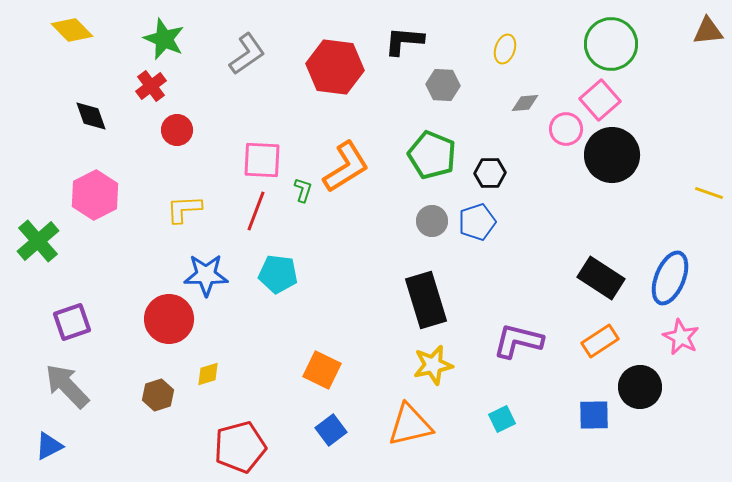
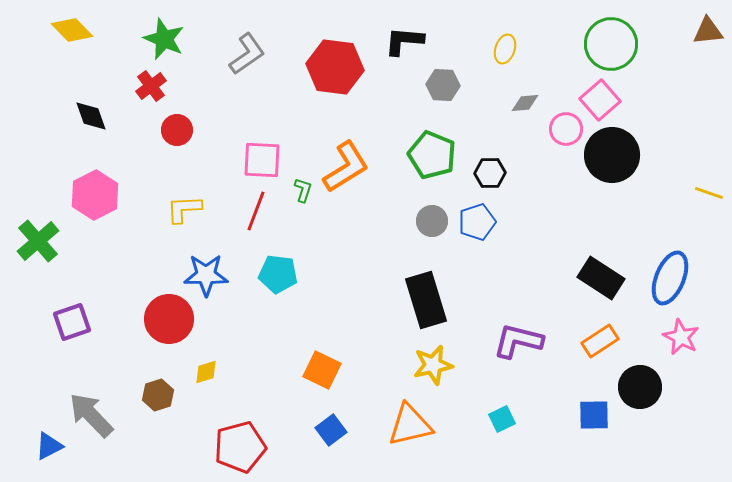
yellow diamond at (208, 374): moved 2 px left, 2 px up
gray arrow at (67, 386): moved 24 px right, 29 px down
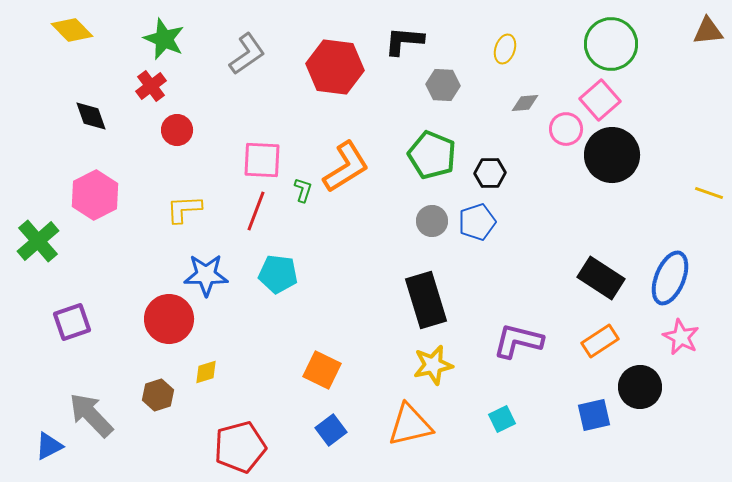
blue square at (594, 415): rotated 12 degrees counterclockwise
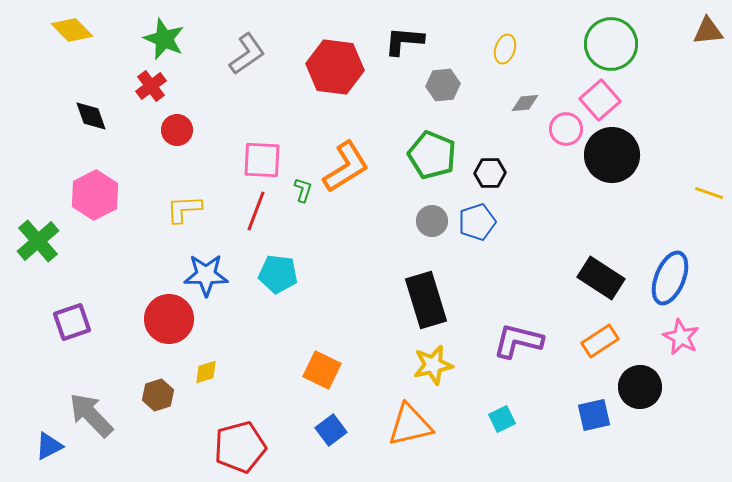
gray hexagon at (443, 85): rotated 8 degrees counterclockwise
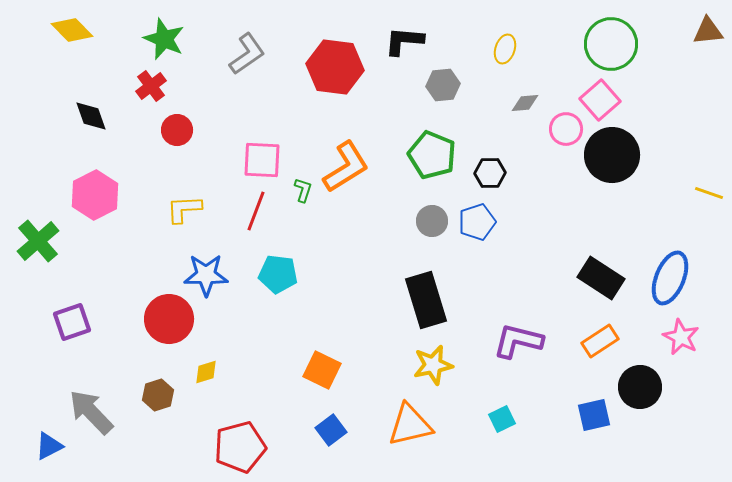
gray arrow at (91, 415): moved 3 px up
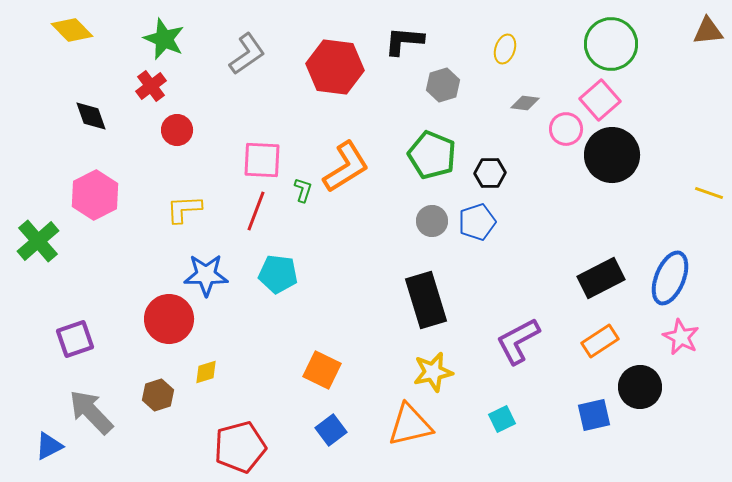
gray hexagon at (443, 85): rotated 12 degrees counterclockwise
gray diamond at (525, 103): rotated 12 degrees clockwise
black rectangle at (601, 278): rotated 60 degrees counterclockwise
purple square at (72, 322): moved 3 px right, 17 px down
purple L-shape at (518, 341): rotated 42 degrees counterclockwise
yellow star at (433, 365): moved 7 px down
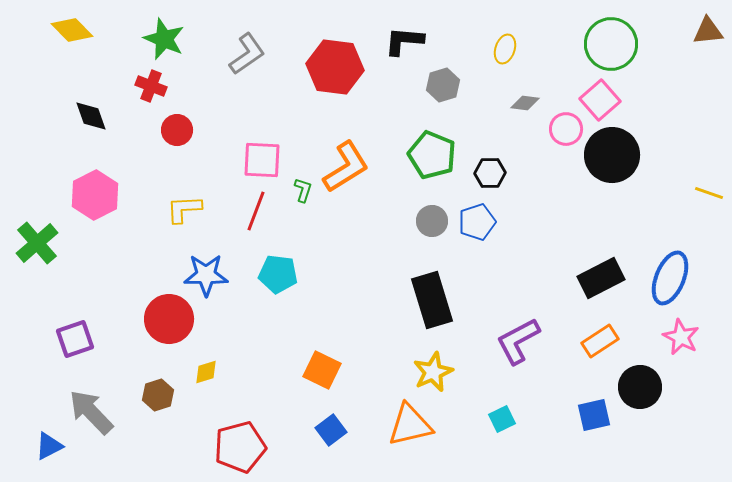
red cross at (151, 86): rotated 32 degrees counterclockwise
green cross at (38, 241): moved 1 px left, 2 px down
black rectangle at (426, 300): moved 6 px right
yellow star at (433, 372): rotated 12 degrees counterclockwise
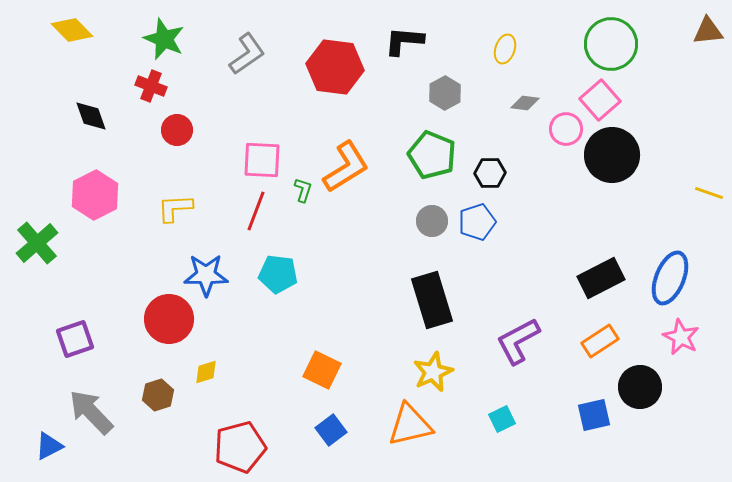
gray hexagon at (443, 85): moved 2 px right, 8 px down; rotated 12 degrees counterclockwise
yellow L-shape at (184, 209): moved 9 px left, 1 px up
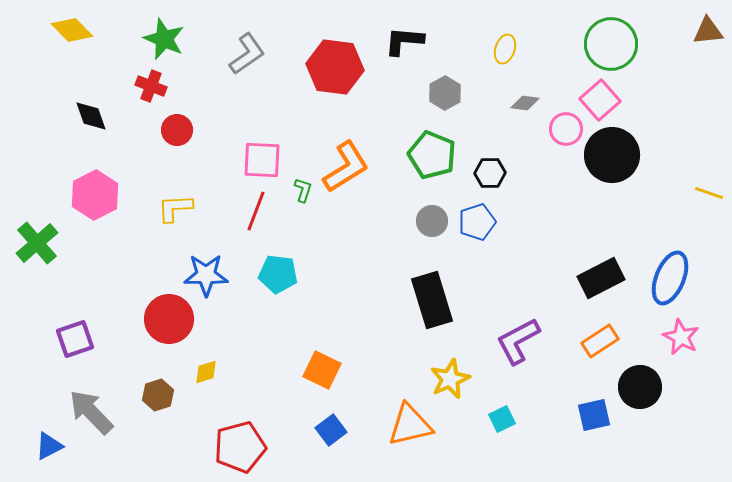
yellow star at (433, 372): moved 17 px right, 7 px down
